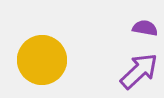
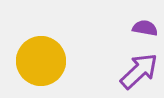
yellow circle: moved 1 px left, 1 px down
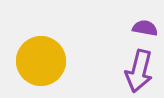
purple arrow: rotated 147 degrees clockwise
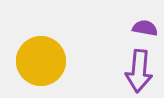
purple arrow: rotated 9 degrees counterclockwise
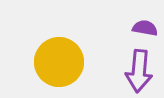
yellow circle: moved 18 px right, 1 px down
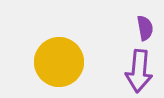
purple semicircle: rotated 70 degrees clockwise
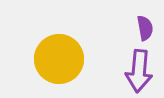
yellow circle: moved 3 px up
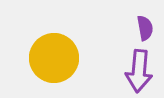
yellow circle: moved 5 px left, 1 px up
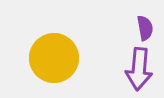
purple arrow: moved 2 px up
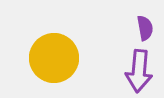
purple arrow: moved 2 px down
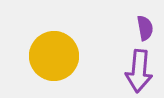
yellow circle: moved 2 px up
